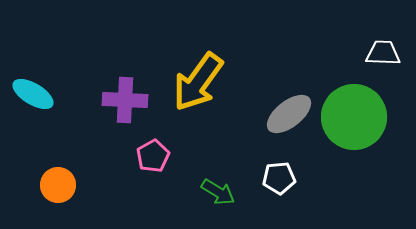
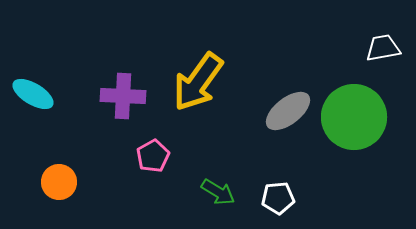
white trapezoid: moved 5 px up; rotated 12 degrees counterclockwise
purple cross: moved 2 px left, 4 px up
gray ellipse: moved 1 px left, 3 px up
white pentagon: moved 1 px left, 20 px down
orange circle: moved 1 px right, 3 px up
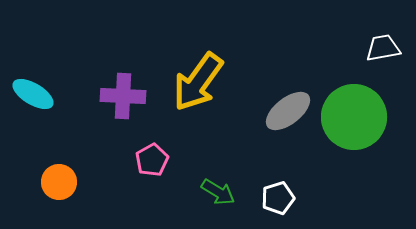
pink pentagon: moved 1 px left, 4 px down
white pentagon: rotated 12 degrees counterclockwise
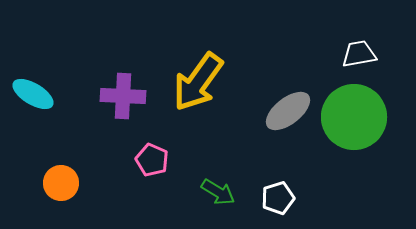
white trapezoid: moved 24 px left, 6 px down
pink pentagon: rotated 20 degrees counterclockwise
orange circle: moved 2 px right, 1 px down
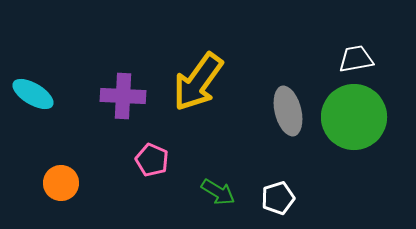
white trapezoid: moved 3 px left, 5 px down
gray ellipse: rotated 66 degrees counterclockwise
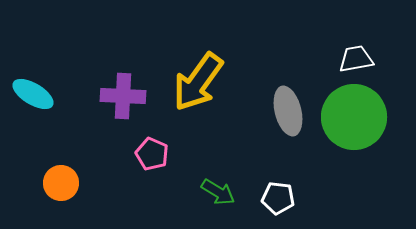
pink pentagon: moved 6 px up
white pentagon: rotated 24 degrees clockwise
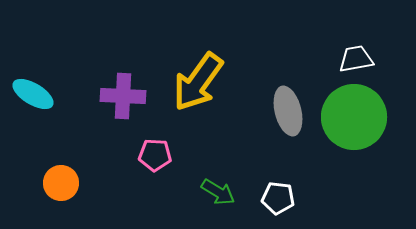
pink pentagon: moved 3 px right, 1 px down; rotated 20 degrees counterclockwise
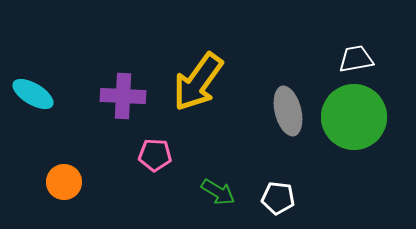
orange circle: moved 3 px right, 1 px up
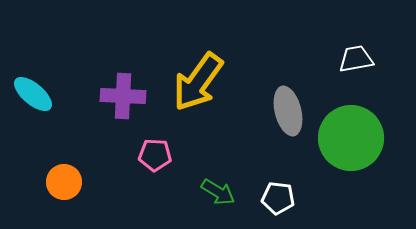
cyan ellipse: rotated 9 degrees clockwise
green circle: moved 3 px left, 21 px down
